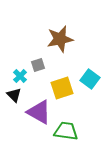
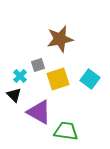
yellow square: moved 4 px left, 9 px up
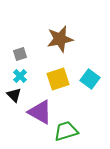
gray square: moved 18 px left, 11 px up
purple triangle: moved 1 px right
green trapezoid: rotated 25 degrees counterclockwise
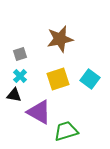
black triangle: rotated 35 degrees counterclockwise
purple triangle: moved 1 px left
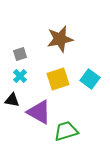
black triangle: moved 2 px left, 5 px down
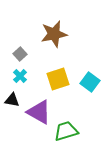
brown star: moved 6 px left, 5 px up
gray square: rotated 24 degrees counterclockwise
cyan square: moved 3 px down
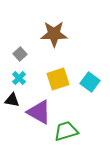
brown star: rotated 12 degrees clockwise
cyan cross: moved 1 px left, 2 px down
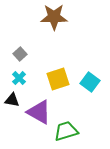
brown star: moved 17 px up
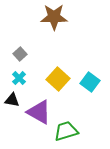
yellow square: rotated 30 degrees counterclockwise
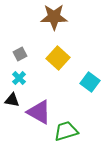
gray square: rotated 16 degrees clockwise
yellow square: moved 21 px up
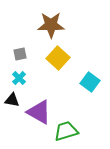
brown star: moved 3 px left, 8 px down
gray square: rotated 16 degrees clockwise
